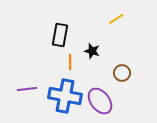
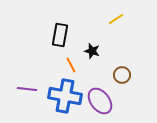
orange line: moved 1 px right, 3 px down; rotated 28 degrees counterclockwise
brown circle: moved 2 px down
purple line: rotated 12 degrees clockwise
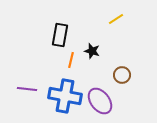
orange line: moved 5 px up; rotated 42 degrees clockwise
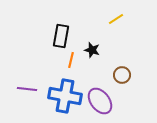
black rectangle: moved 1 px right, 1 px down
black star: moved 1 px up
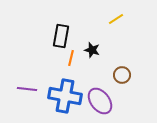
orange line: moved 2 px up
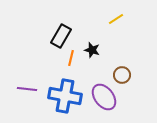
black rectangle: rotated 20 degrees clockwise
purple ellipse: moved 4 px right, 4 px up
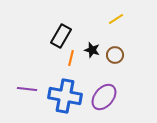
brown circle: moved 7 px left, 20 px up
purple ellipse: rotated 76 degrees clockwise
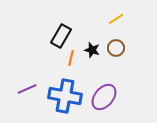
brown circle: moved 1 px right, 7 px up
purple line: rotated 30 degrees counterclockwise
